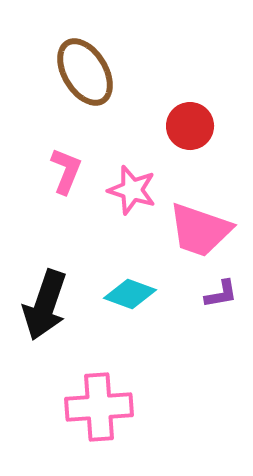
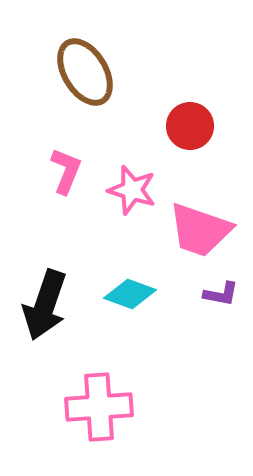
purple L-shape: rotated 21 degrees clockwise
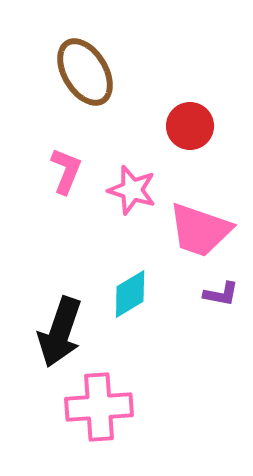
cyan diamond: rotated 51 degrees counterclockwise
black arrow: moved 15 px right, 27 px down
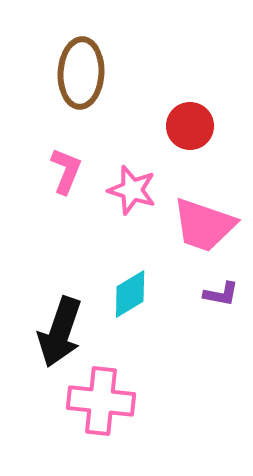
brown ellipse: moved 4 px left, 1 px down; rotated 34 degrees clockwise
pink trapezoid: moved 4 px right, 5 px up
pink cross: moved 2 px right, 6 px up; rotated 10 degrees clockwise
